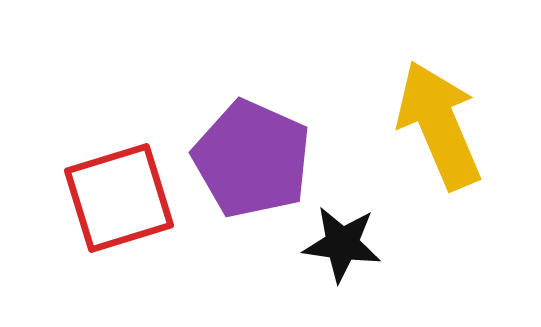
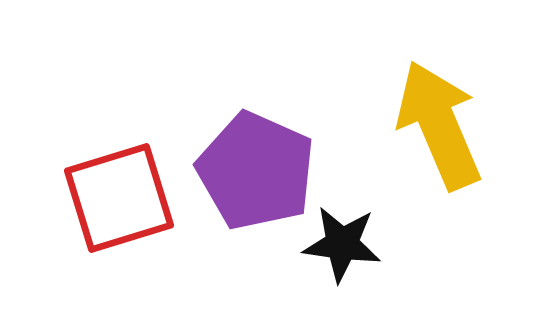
purple pentagon: moved 4 px right, 12 px down
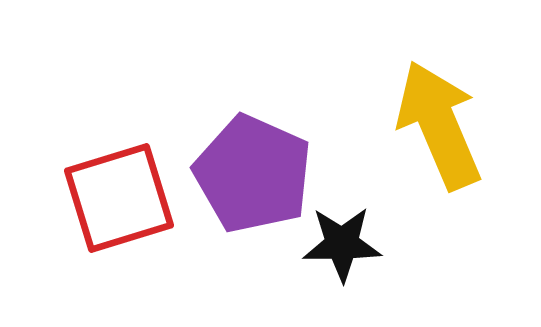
purple pentagon: moved 3 px left, 3 px down
black star: rotated 8 degrees counterclockwise
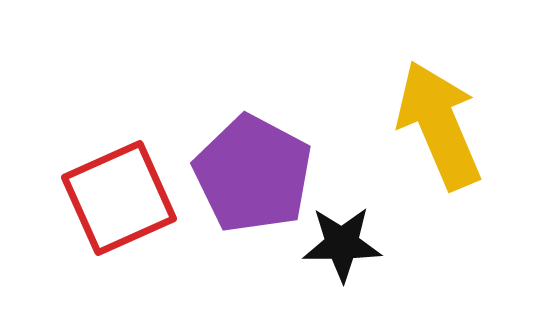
purple pentagon: rotated 4 degrees clockwise
red square: rotated 7 degrees counterclockwise
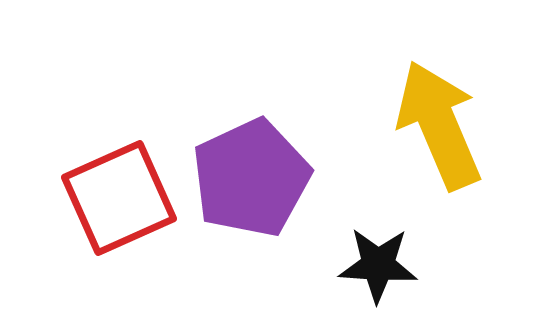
purple pentagon: moved 2 px left, 4 px down; rotated 19 degrees clockwise
black star: moved 36 px right, 21 px down; rotated 4 degrees clockwise
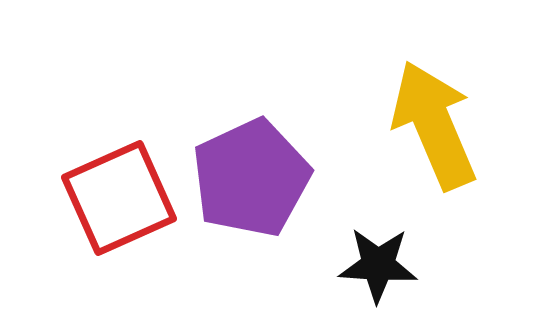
yellow arrow: moved 5 px left
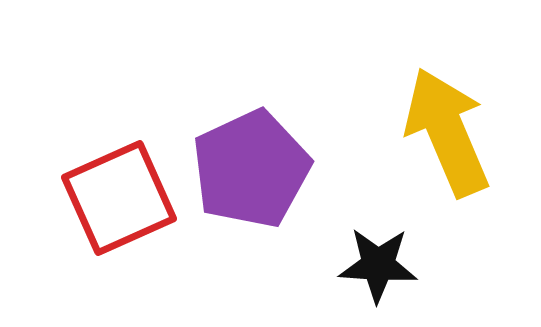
yellow arrow: moved 13 px right, 7 px down
purple pentagon: moved 9 px up
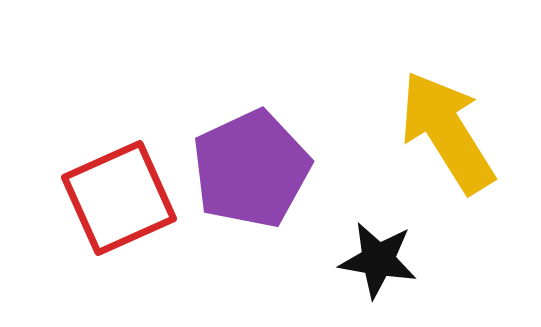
yellow arrow: rotated 9 degrees counterclockwise
black star: moved 5 px up; rotated 6 degrees clockwise
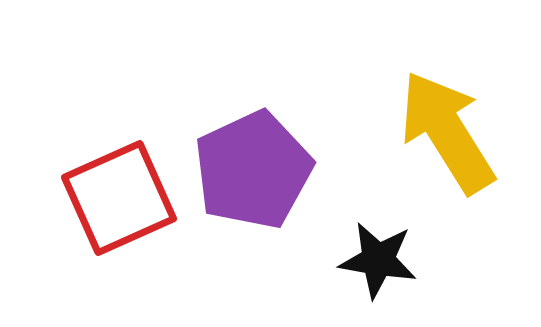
purple pentagon: moved 2 px right, 1 px down
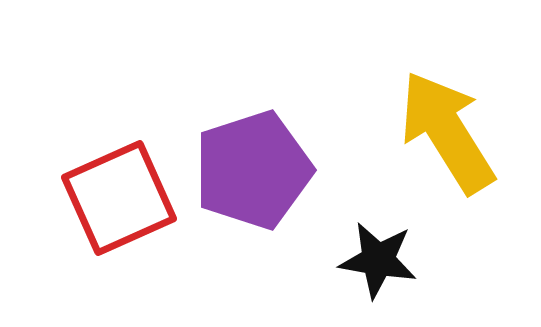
purple pentagon: rotated 7 degrees clockwise
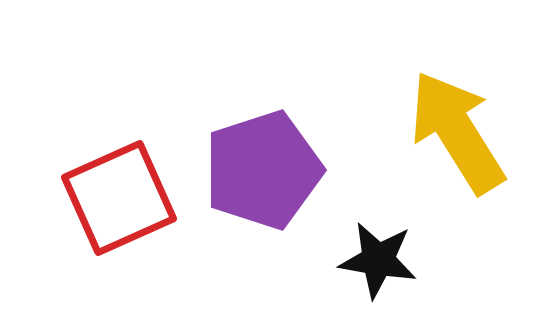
yellow arrow: moved 10 px right
purple pentagon: moved 10 px right
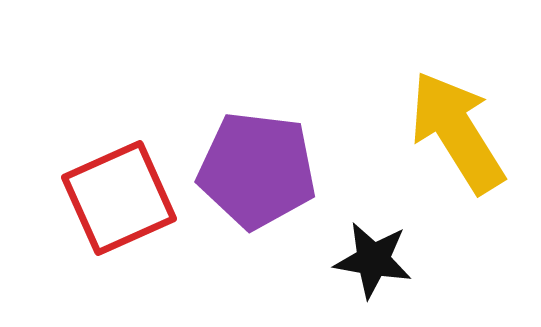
purple pentagon: moved 6 px left; rotated 25 degrees clockwise
black star: moved 5 px left
